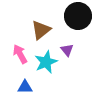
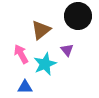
pink arrow: moved 1 px right
cyan star: moved 1 px left, 2 px down
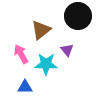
cyan star: moved 1 px right; rotated 25 degrees clockwise
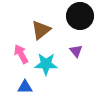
black circle: moved 2 px right
purple triangle: moved 9 px right, 1 px down
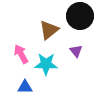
brown triangle: moved 8 px right
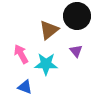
black circle: moved 3 px left
blue triangle: rotated 21 degrees clockwise
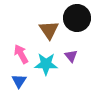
black circle: moved 2 px down
brown triangle: rotated 25 degrees counterclockwise
purple triangle: moved 5 px left, 5 px down
blue triangle: moved 6 px left, 6 px up; rotated 42 degrees clockwise
